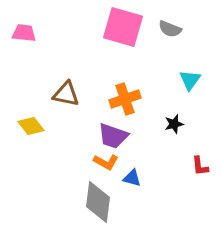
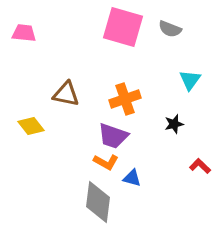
red L-shape: rotated 140 degrees clockwise
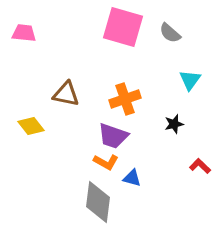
gray semicircle: moved 4 px down; rotated 20 degrees clockwise
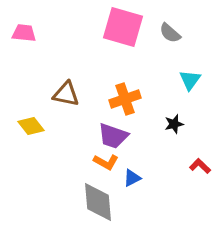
blue triangle: rotated 42 degrees counterclockwise
gray diamond: rotated 12 degrees counterclockwise
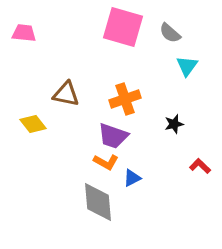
cyan triangle: moved 3 px left, 14 px up
yellow diamond: moved 2 px right, 2 px up
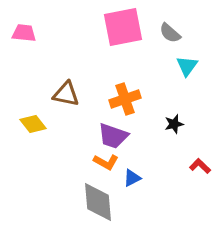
pink square: rotated 27 degrees counterclockwise
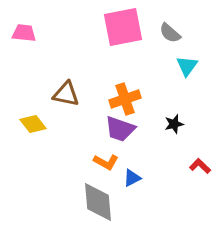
purple trapezoid: moved 7 px right, 7 px up
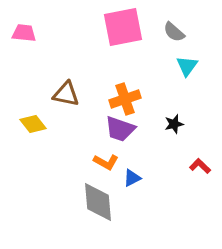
gray semicircle: moved 4 px right, 1 px up
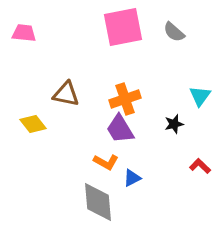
cyan triangle: moved 13 px right, 30 px down
purple trapezoid: rotated 40 degrees clockwise
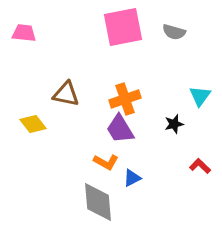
gray semicircle: rotated 25 degrees counterclockwise
